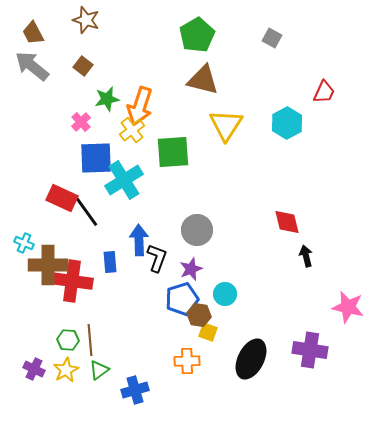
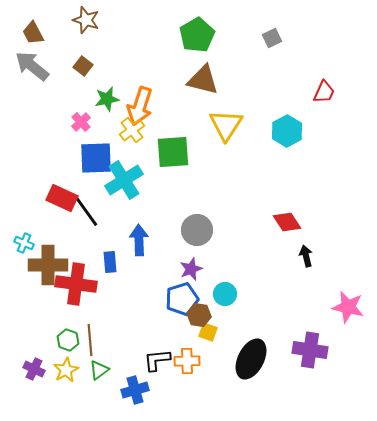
gray square at (272, 38): rotated 36 degrees clockwise
cyan hexagon at (287, 123): moved 8 px down
red diamond at (287, 222): rotated 20 degrees counterclockwise
black L-shape at (157, 258): moved 102 px down; rotated 116 degrees counterclockwise
red cross at (72, 281): moved 4 px right, 3 px down
green hexagon at (68, 340): rotated 15 degrees clockwise
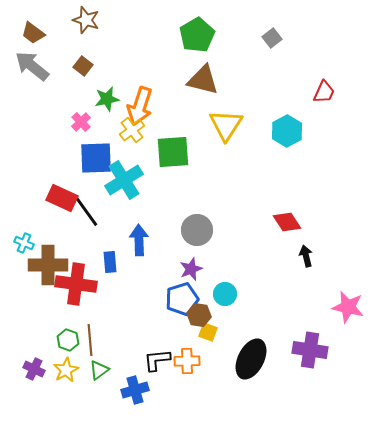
brown trapezoid at (33, 33): rotated 25 degrees counterclockwise
gray square at (272, 38): rotated 12 degrees counterclockwise
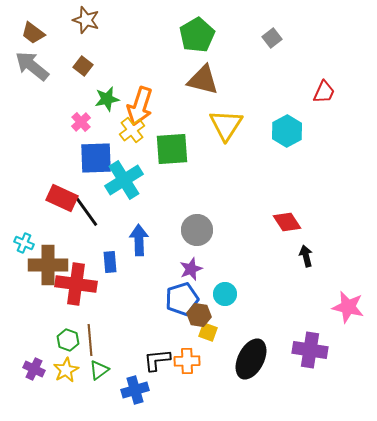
green square at (173, 152): moved 1 px left, 3 px up
